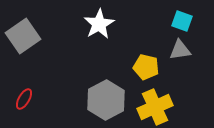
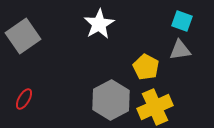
yellow pentagon: rotated 15 degrees clockwise
gray hexagon: moved 5 px right
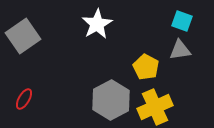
white star: moved 2 px left
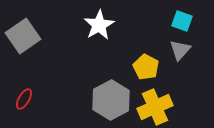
white star: moved 2 px right, 1 px down
gray triangle: rotated 40 degrees counterclockwise
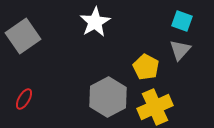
white star: moved 4 px left, 3 px up
gray hexagon: moved 3 px left, 3 px up
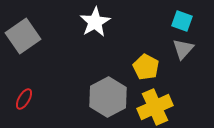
gray triangle: moved 3 px right, 1 px up
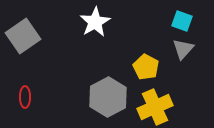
red ellipse: moved 1 px right, 2 px up; rotated 30 degrees counterclockwise
